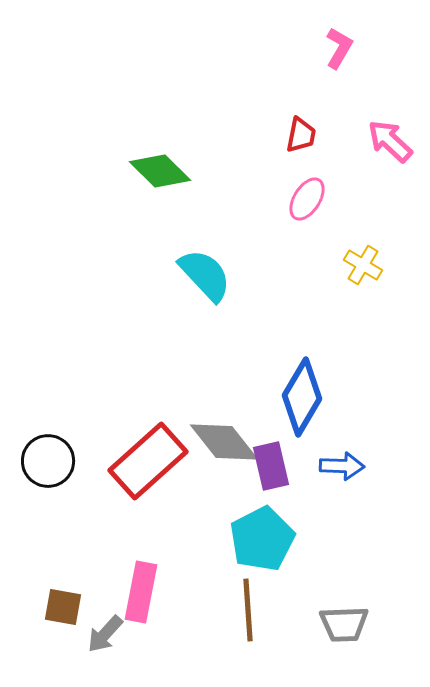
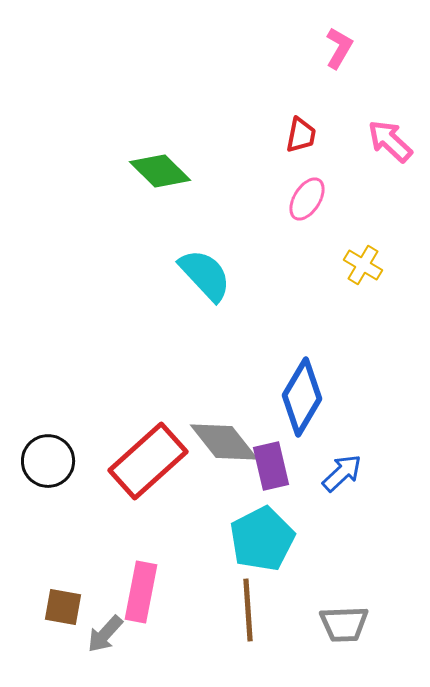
blue arrow: moved 7 px down; rotated 45 degrees counterclockwise
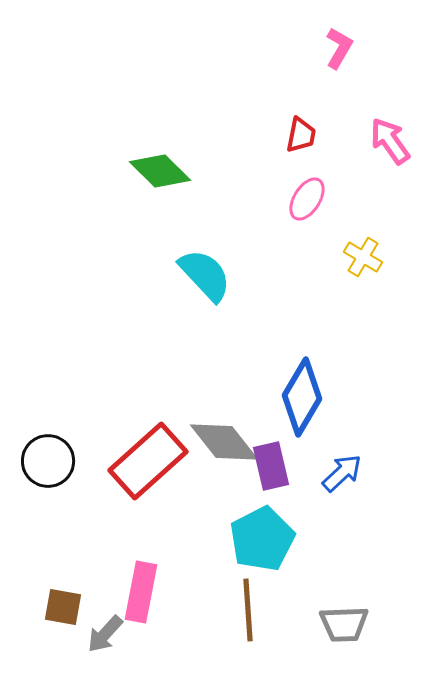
pink arrow: rotated 12 degrees clockwise
yellow cross: moved 8 px up
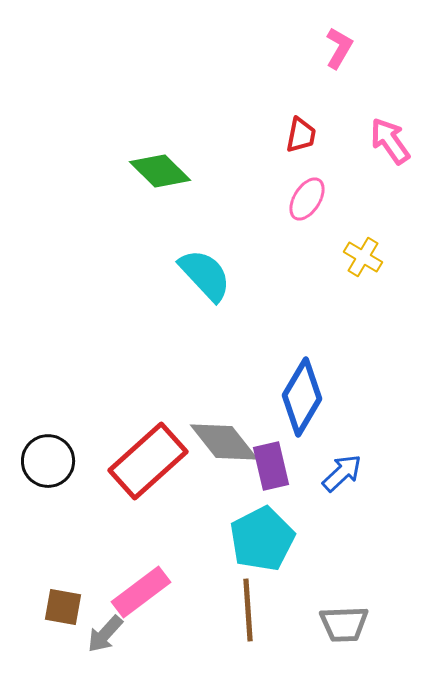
pink rectangle: rotated 42 degrees clockwise
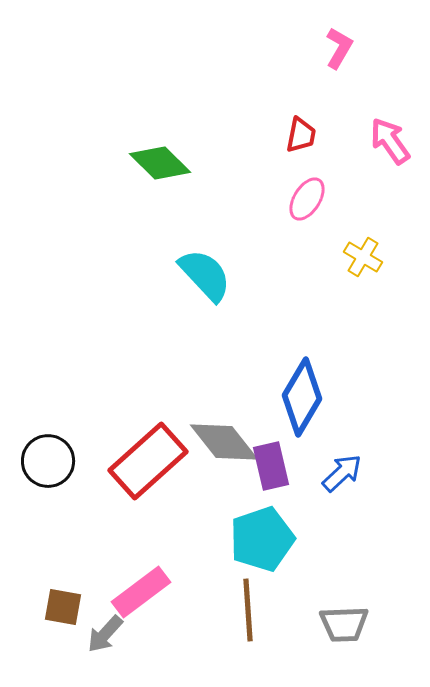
green diamond: moved 8 px up
cyan pentagon: rotated 8 degrees clockwise
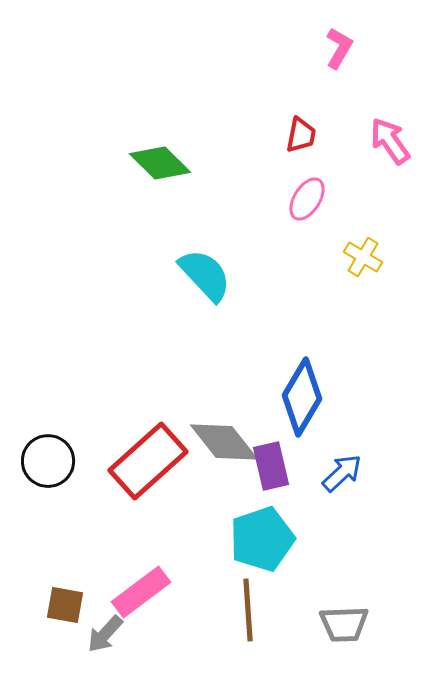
brown square: moved 2 px right, 2 px up
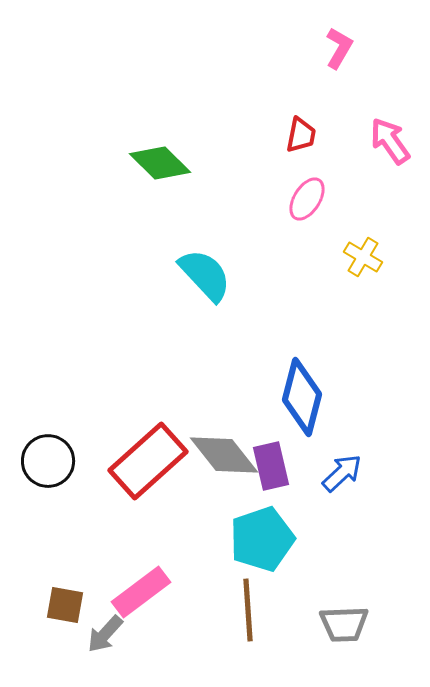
blue diamond: rotated 16 degrees counterclockwise
gray diamond: moved 13 px down
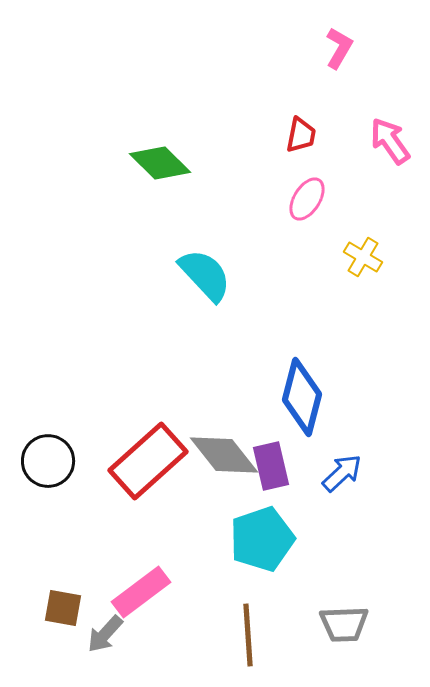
brown square: moved 2 px left, 3 px down
brown line: moved 25 px down
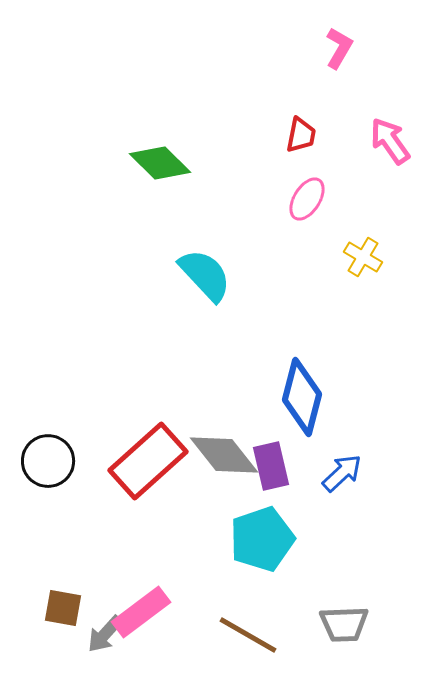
pink rectangle: moved 20 px down
brown line: rotated 56 degrees counterclockwise
